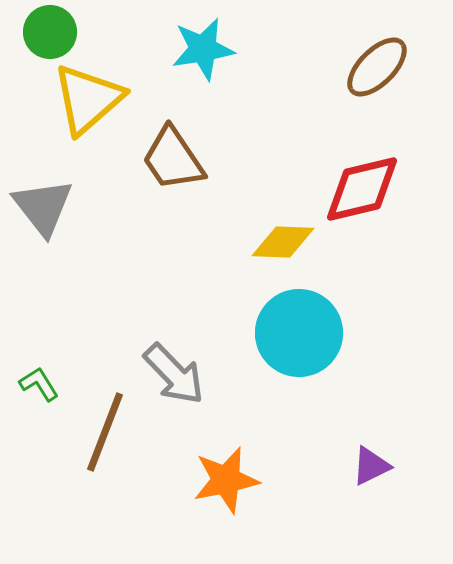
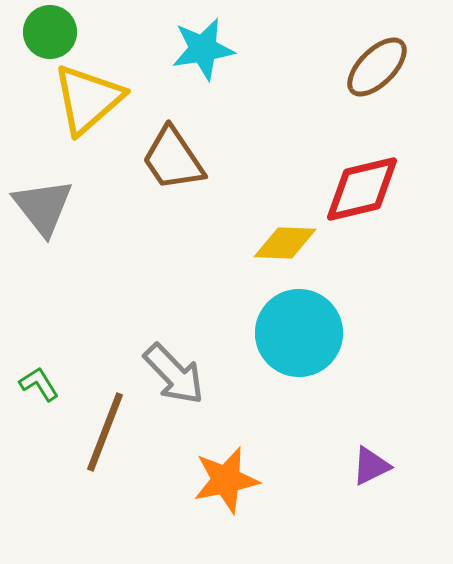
yellow diamond: moved 2 px right, 1 px down
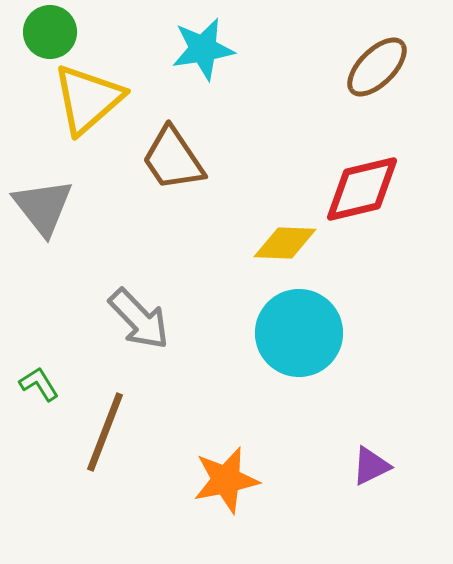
gray arrow: moved 35 px left, 55 px up
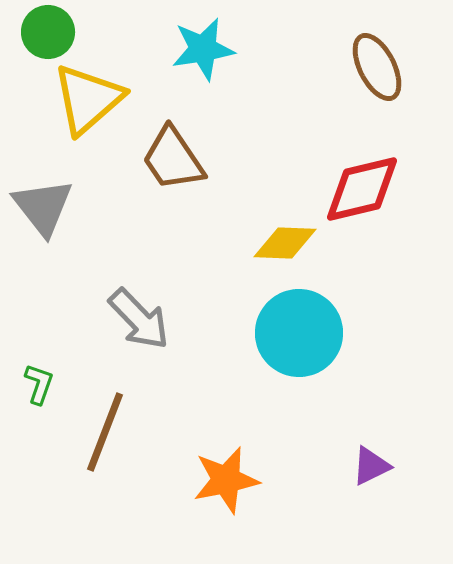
green circle: moved 2 px left
brown ellipse: rotated 72 degrees counterclockwise
green L-shape: rotated 51 degrees clockwise
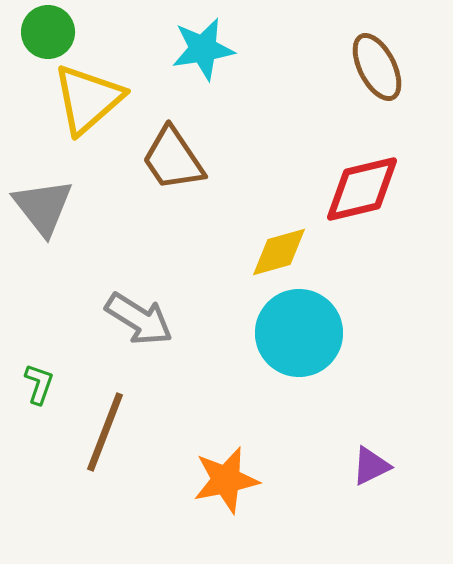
yellow diamond: moved 6 px left, 9 px down; rotated 18 degrees counterclockwise
gray arrow: rotated 14 degrees counterclockwise
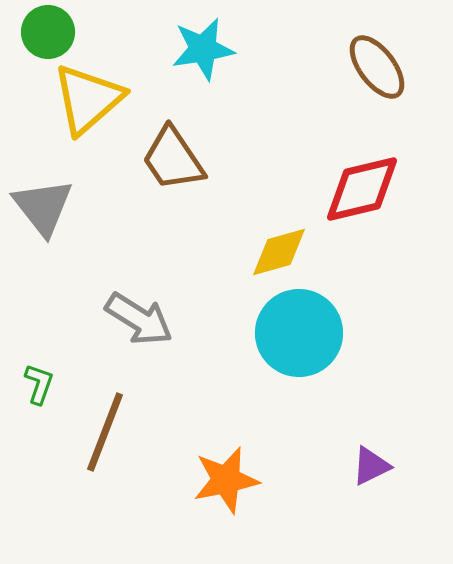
brown ellipse: rotated 10 degrees counterclockwise
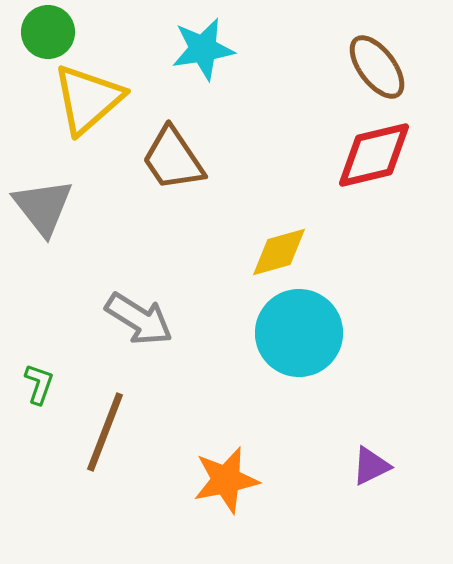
red diamond: moved 12 px right, 34 px up
